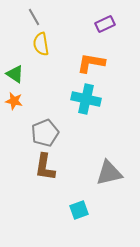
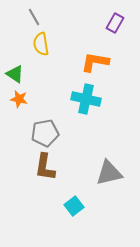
purple rectangle: moved 10 px right, 1 px up; rotated 36 degrees counterclockwise
orange L-shape: moved 4 px right, 1 px up
orange star: moved 5 px right, 2 px up
gray pentagon: rotated 12 degrees clockwise
cyan square: moved 5 px left, 4 px up; rotated 18 degrees counterclockwise
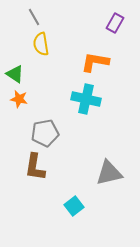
brown L-shape: moved 10 px left
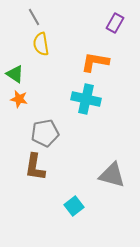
gray triangle: moved 3 px right, 2 px down; rotated 28 degrees clockwise
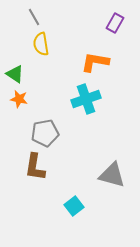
cyan cross: rotated 32 degrees counterclockwise
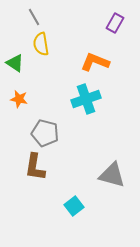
orange L-shape: rotated 12 degrees clockwise
green triangle: moved 11 px up
gray pentagon: rotated 24 degrees clockwise
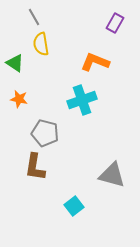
cyan cross: moved 4 px left, 1 px down
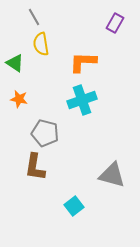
orange L-shape: moved 12 px left; rotated 20 degrees counterclockwise
